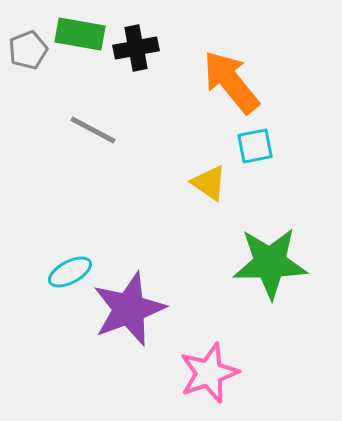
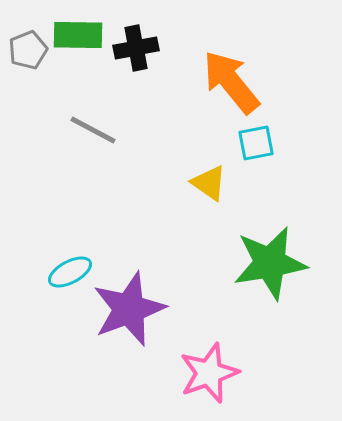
green rectangle: moved 2 px left, 1 px down; rotated 9 degrees counterclockwise
cyan square: moved 1 px right, 3 px up
green star: rotated 8 degrees counterclockwise
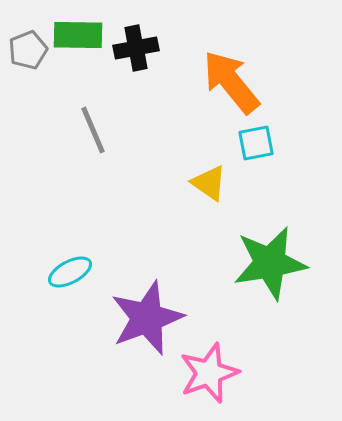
gray line: rotated 39 degrees clockwise
purple star: moved 18 px right, 9 px down
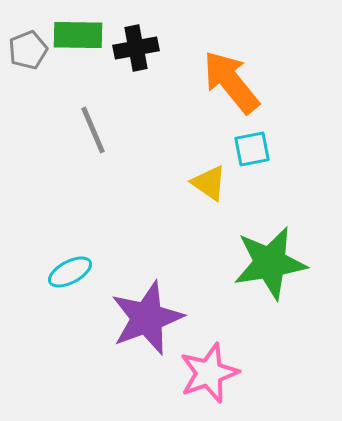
cyan square: moved 4 px left, 6 px down
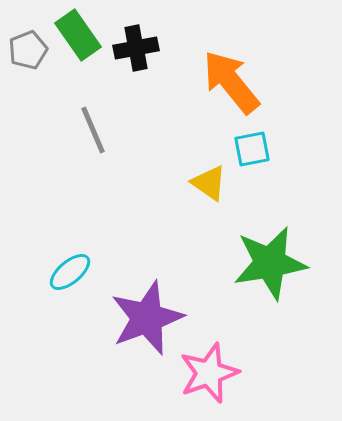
green rectangle: rotated 54 degrees clockwise
cyan ellipse: rotated 12 degrees counterclockwise
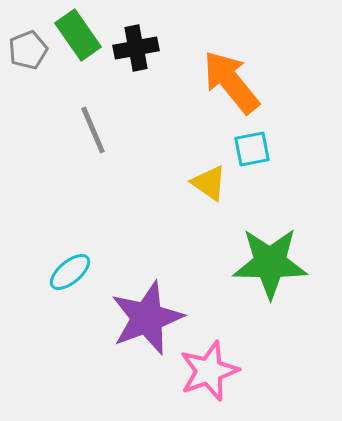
green star: rotated 10 degrees clockwise
pink star: moved 2 px up
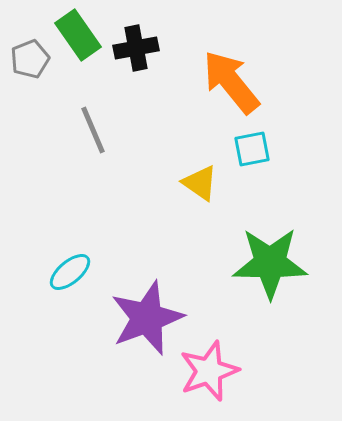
gray pentagon: moved 2 px right, 9 px down
yellow triangle: moved 9 px left
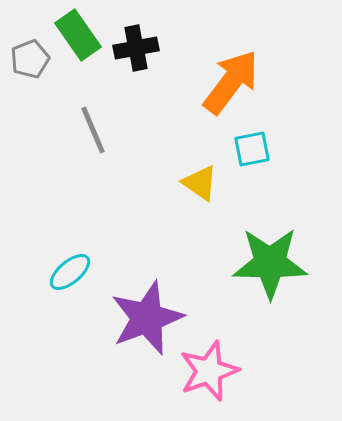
orange arrow: rotated 76 degrees clockwise
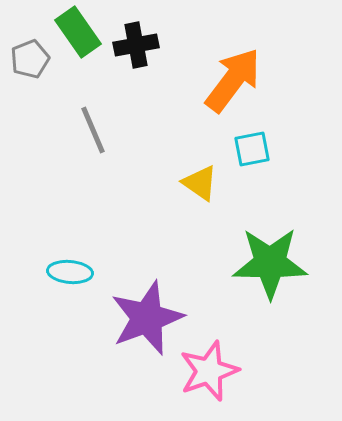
green rectangle: moved 3 px up
black cross: moved 3 px up
orange arrow: moved 2 px right, 2 px up
cyan ellipse: rotated 45 degrees clockwise
